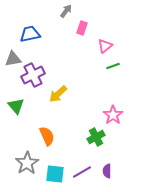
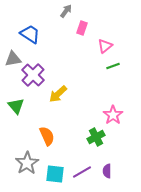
blue trapezoid: rotated 45 degrees clockwise
purple cross: rotated 20 degrees counterclockwise
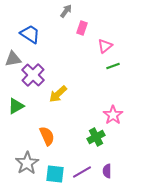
green triangle: rotated 42 degrees clockwise
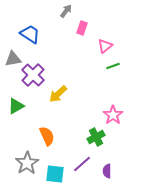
purple line: moved 8 px up; rotated 12 degrees counterclockwise
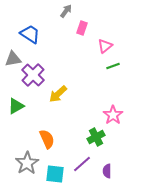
orange semicircle: moved 3 px down
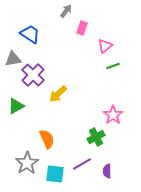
purple line: rotated 12 degrees clockwise
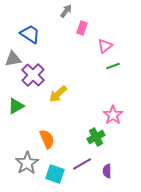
cyan square: rotated 12 degrees clockwise
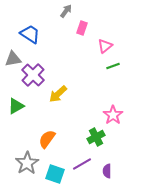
orange semicircle: rotated 120 degrees counterclockwise
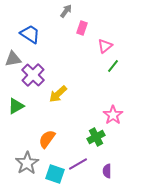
green line: rotated 32 degrees counterclockwise
purple line: moved 4 px left
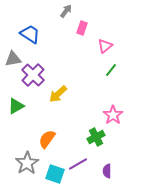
green line: moved 2 px left, 4 px down
